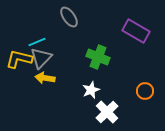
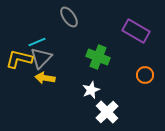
orange circle: moved 16 px up
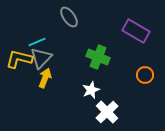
yellow arrow: rotated 102 degrees clockwise
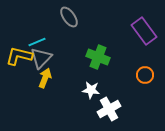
purple rectangle: moved 8 px right; rotated 24 degrees clockwise
yellow L-shape: moved 3 px up
white star: rotated 30 degrees clockwise
white cross: moved 2 px right, 3 px up; rotated 15 degrees clockwise
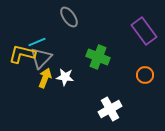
yellow L-shape: moved 3 px right, 2 px up
white star: moved 26 px left, 13 px up
white cross: moved 1 px right
